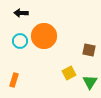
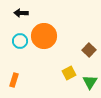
brown square: rotated 32 degrees clockwise
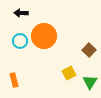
orange rectangle: rotated 32 degrees counterclockwise
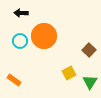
orange rectangle: rotated 40 degrees counterclockwise
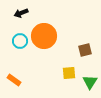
black arrow: rotated 24 degrees counterclockwise
brown square: moved 4 px left; rotated 32 degrees clockwise
yellow square: rotated 24 degrees clockwise
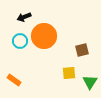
black arrow: moved 3 px right, 4 px down
brown square: moved 3 px left
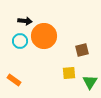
black arrow: moved 1 px right, 4 px down; rotated 152 degrees counterclockwise
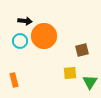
yellow square: moved 1 px right
orange rectangle: rotated 40 degrees clockwise
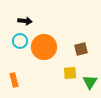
orange circle: moved 11 px down
brown square: moved 1 px left, 1 px up
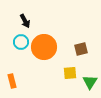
black arrow: rotated 56 degrees clockwise
cyan circle: moved 1 px right, 1 px down
orange rectangle: moved 2 px left, 1 px down
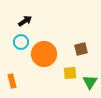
black arrow: rotated 96 degrees counterclockwise
orange circle: moved 7 px down
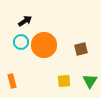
orange circle: moved 9 px up
yellow square: moved 6 px left, 8 px down
green triangle: moved 1 px up
